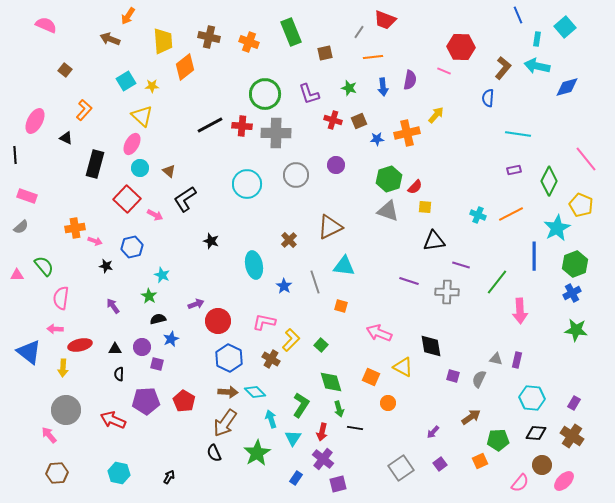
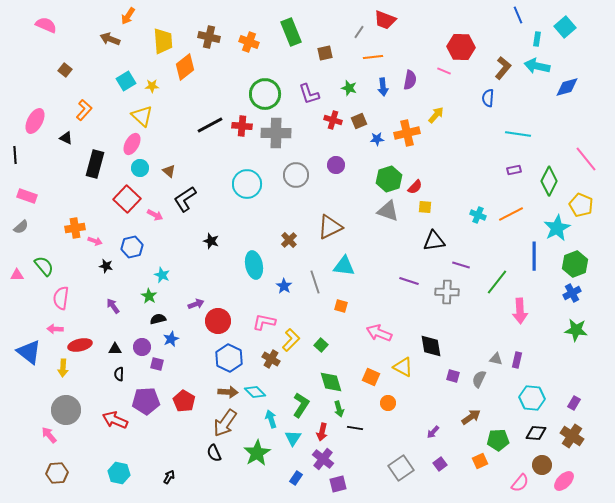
red arrow at (113, 420): moved 2 px right
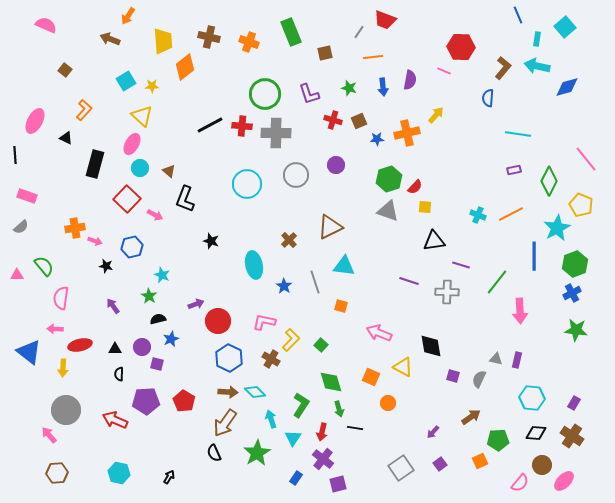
black L-shape at (185, 199): rotated 36 degrees counterclockwise
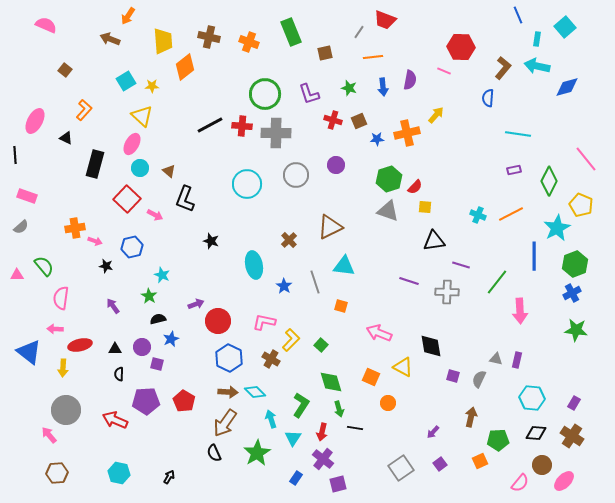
brown arrow at (471, 417): rotated 42 degrees counterclockwise
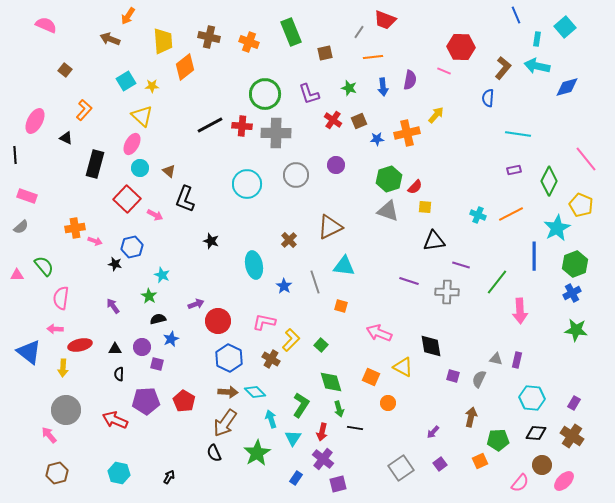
blue line at (518, 15): moved 2 px left
red cross at (333, 120): rotated 18 degrees clockwise
black star at (106, 266): moved 9 px right, 2 px up
brown hexagon at (57, 473): rotated 10 degrees counterclockwise
